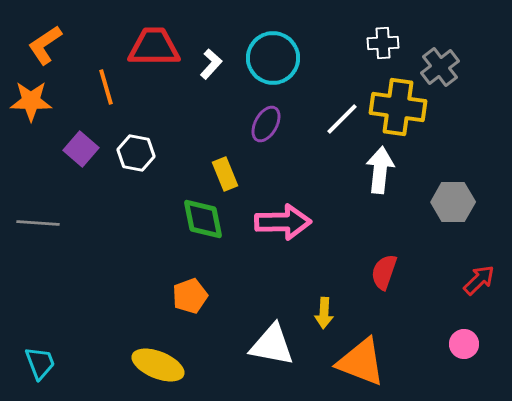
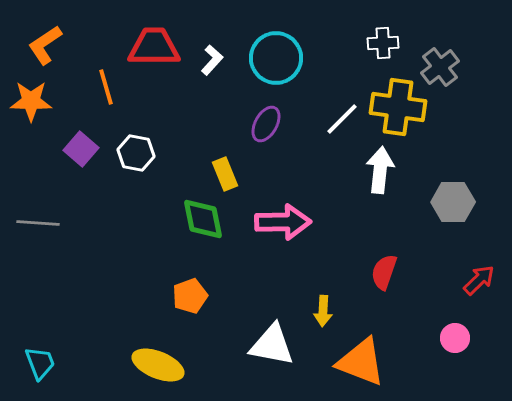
cyan circle: moved 3 px right
white L-shape: moved 1 px right, 4 px up
yellow arrow: moved 1 px left, 2 px up
pink circle: moved 9 px left, 6 px up
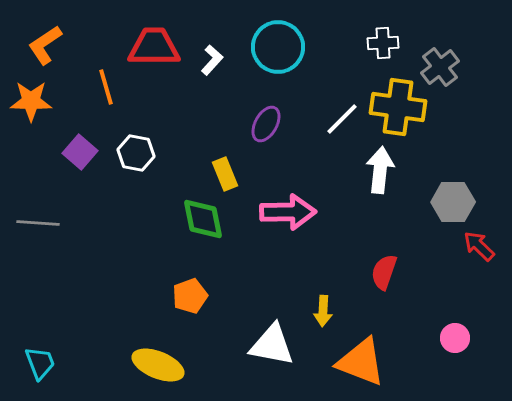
cyan circle: moved 2 px right, 11 px up
purple square: moved 1 px left, 3 px down
pink arrow: moved 5 px right, 10 px up
red arrow: moved 34 px up; rotated 92 degrees counterclockwise
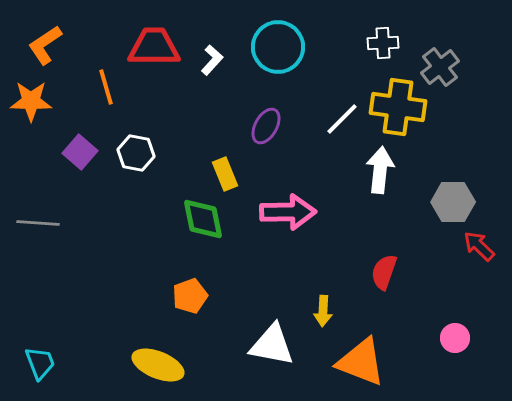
purple ellipse: moved 2 px down
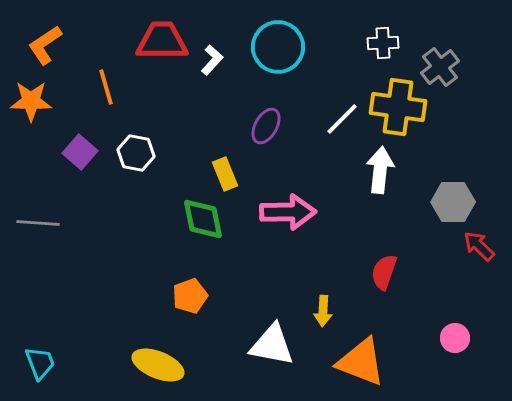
red trapezoid: moved 8 px right, 6 px up
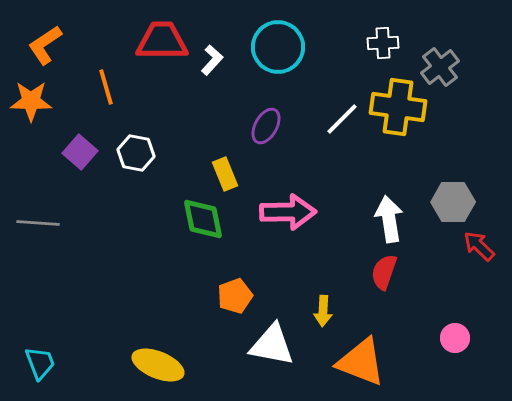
white arrow: moved 9 px right, 49 px down; rotated 15 degrees counterclockwise
orange pentagon: moved 45 px right
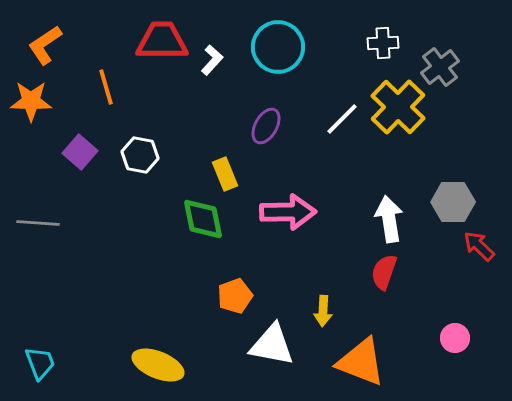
yellow cross: rotated 36 degrees clockwise
white hexagon: moved 4 px right, 2 px down
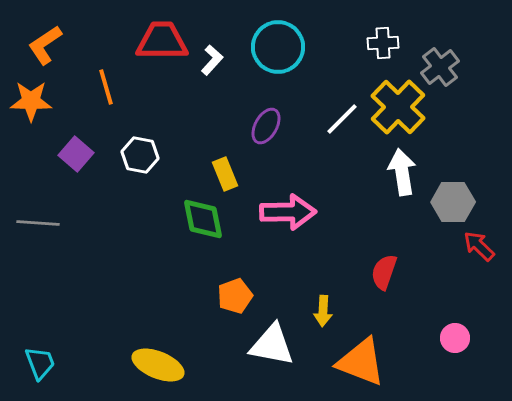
purple square: moved 4 px left, 2 px down
white arrow: moved 13 px right, 47 px up
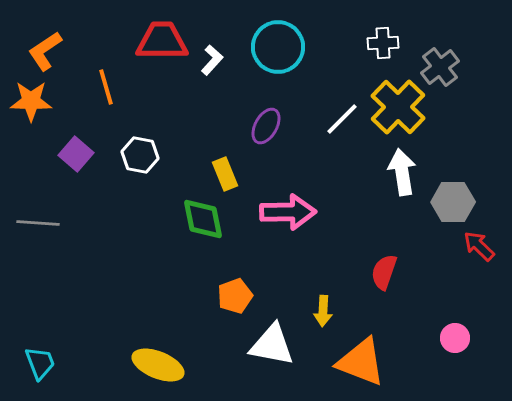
orange L-shape: moved 6 px down
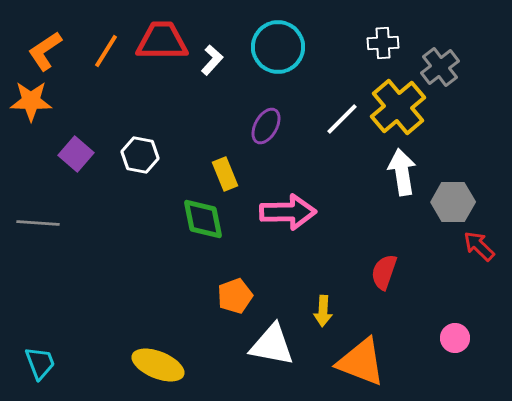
orange line: moved 36 px up; rotated 48 degrees clockwise
yellow cross: rotated 6 degrees clockwise
